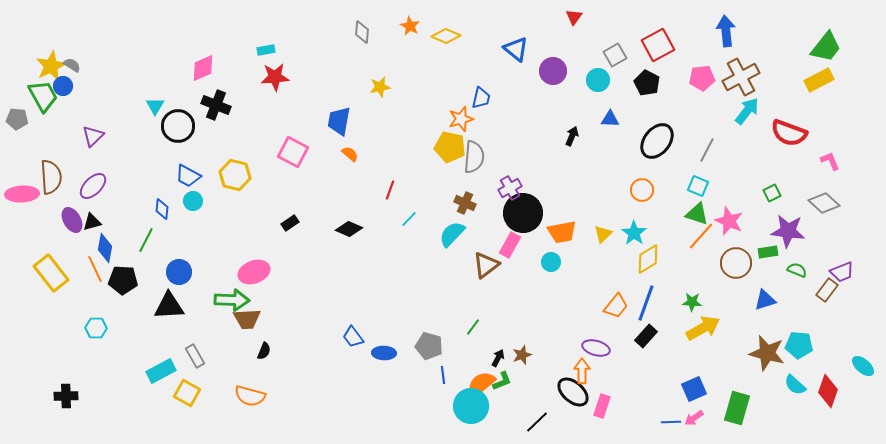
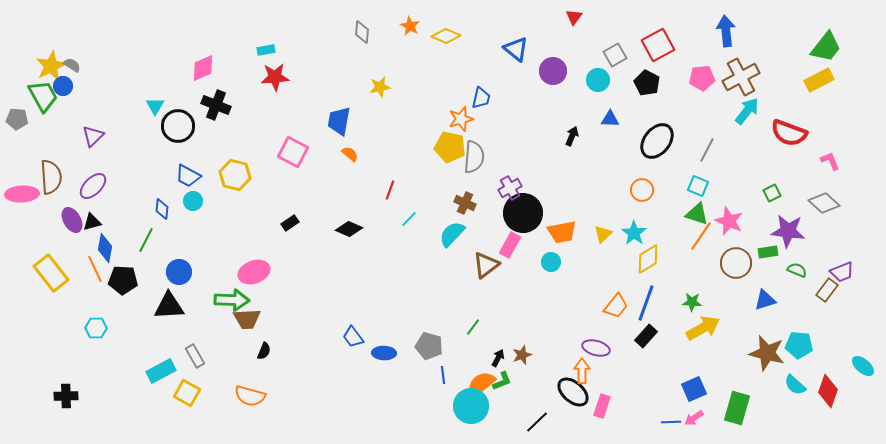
orange line at (701, 236): rotated 8 degrees counterclockwise
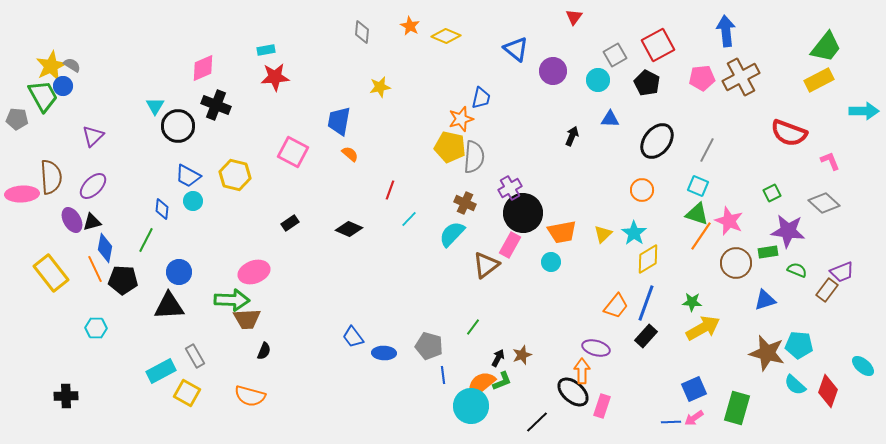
cyan arrow at (747, 111): moved 117 px right; rotated 52 degrees clockwise
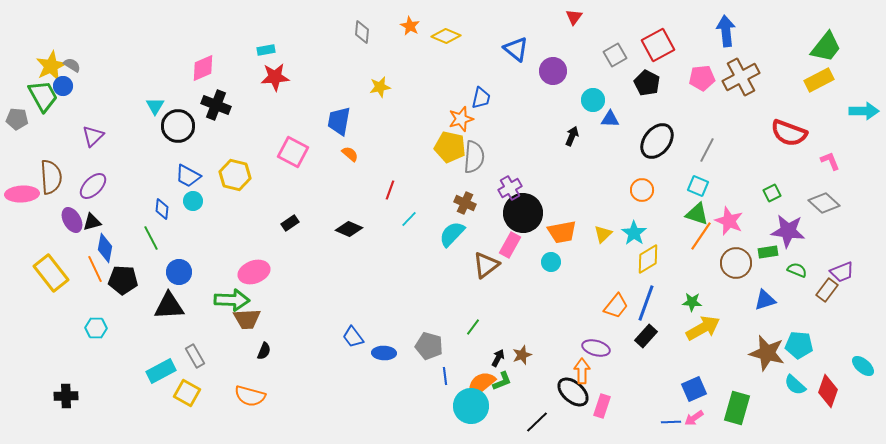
cyan circle at (598, 80): moved 5 px left, 20 px down
green line at (146, 240): moved 5 px right, 2 px up; rotated 55 degrees counterclockwise
blue line at (443, 375): moved 2 px right, 1 px down
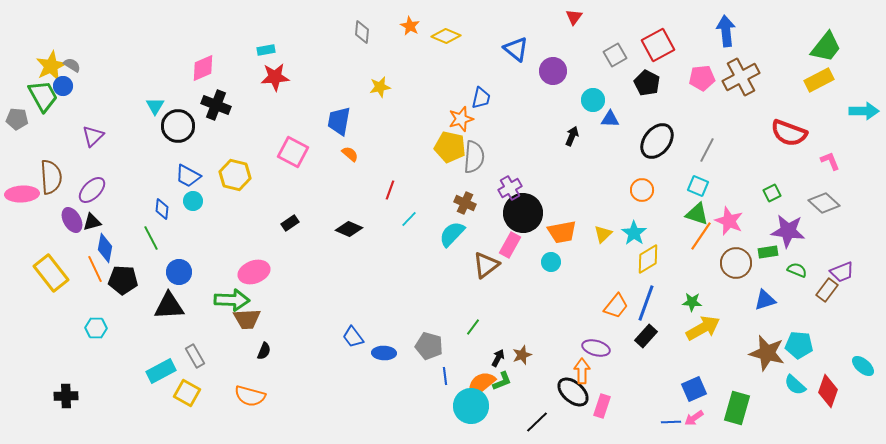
purple ellipse at (93, 186): moved 1 px left, 4 px down
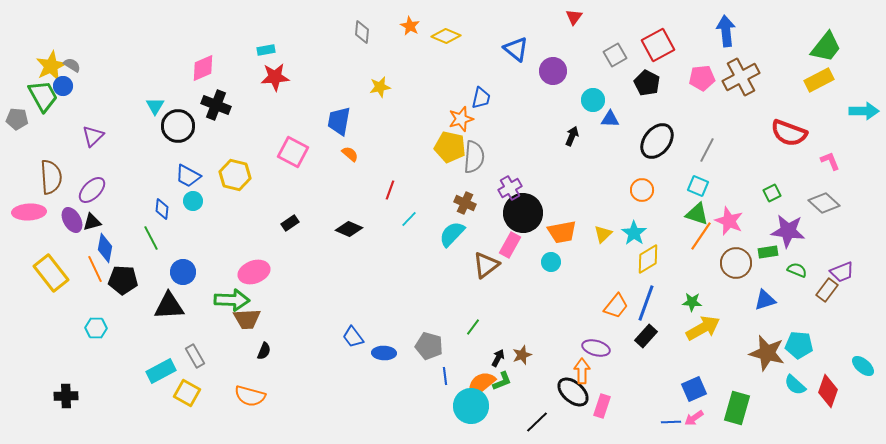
pink ellipse at (22, 194): moved 7 px right, 18 px down
blue circle at (179, 272): moved 4 px right
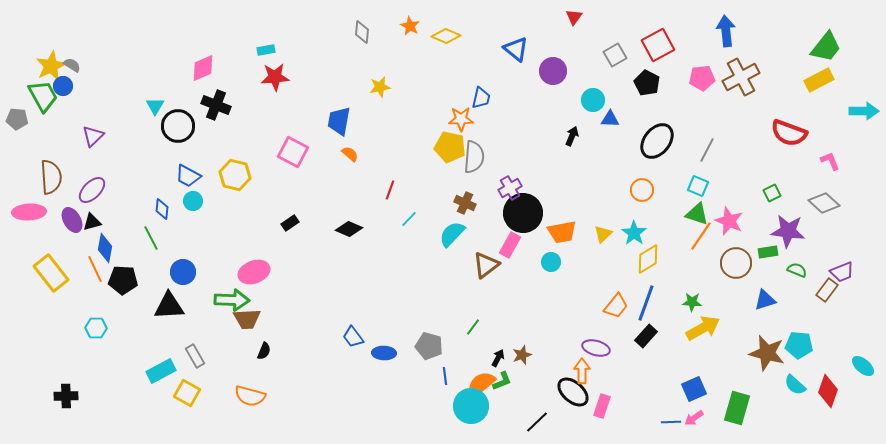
orange star at (461, 119): rotated 15 degrees clockwise
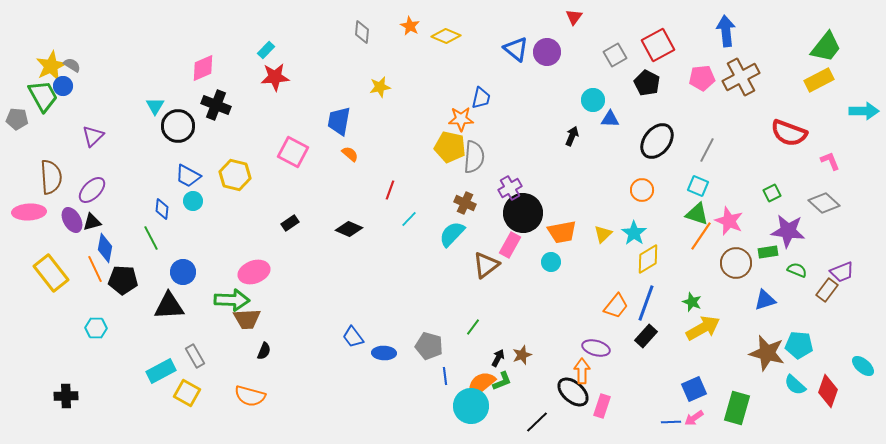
cyan rectangle at (266, 50): rotated 36 degrees counterclockwise
purple circle at (553, 71): moved 6 px left, 19 px up
green star at (692, 302): rotated 18 degrees clockwise
